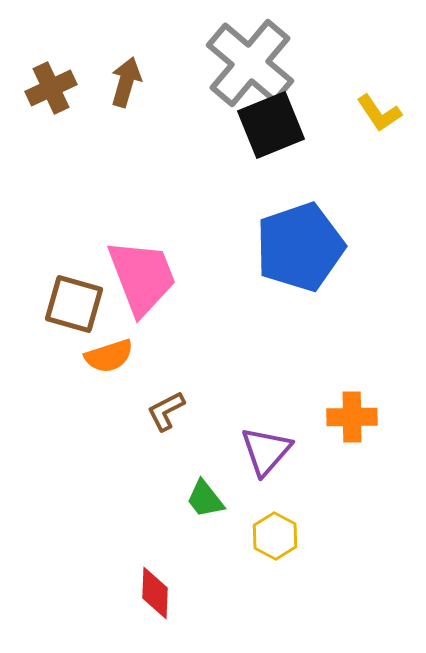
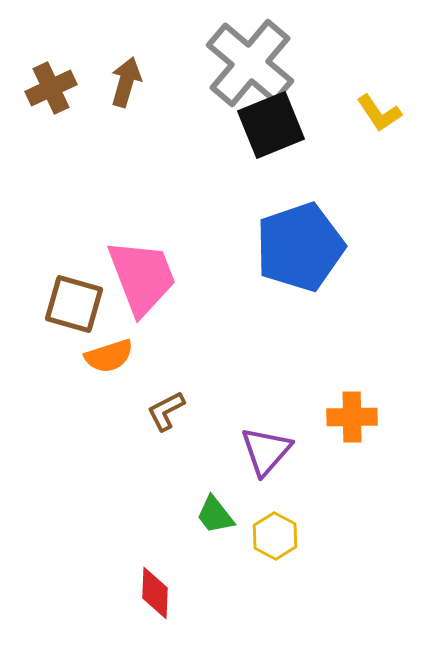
green trapezoid: moved 10 px right, 16 px down
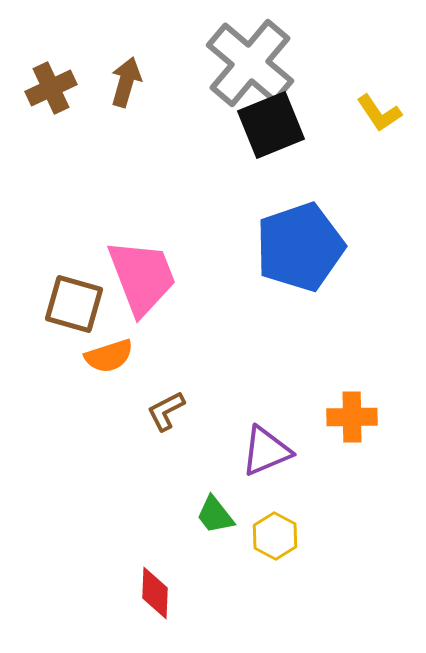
purple triangle: rotated 26 degrees clockwise
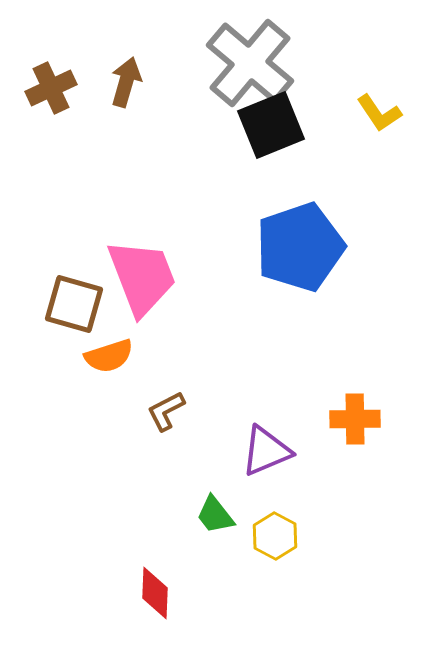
orange cross: moved 3 px right, 2 px down
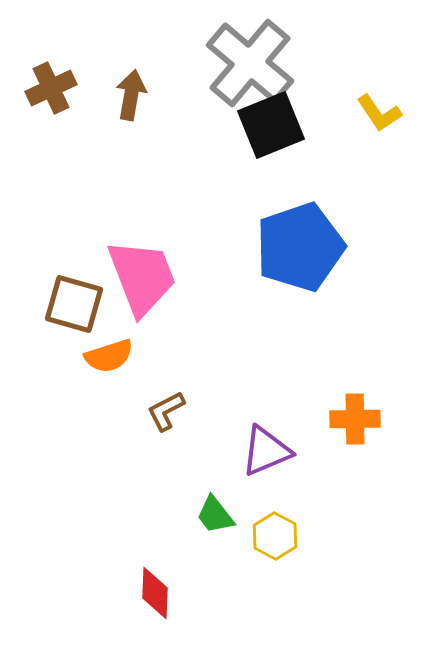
brown arrow: moved 5 px right, 13 px down; rotated 6 degrees counterclockwise
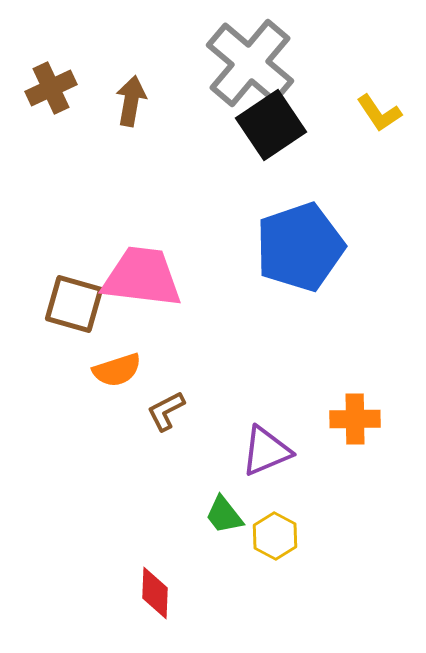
brown arrow: moved 6 px down
black square: rotated 12 degrees counterclockwise
pink trapezoid: rotated 62 degrees counterclockwise
orange semicircle: moved 8 px right, 14 px down
green trapezoid: moved 9 px right
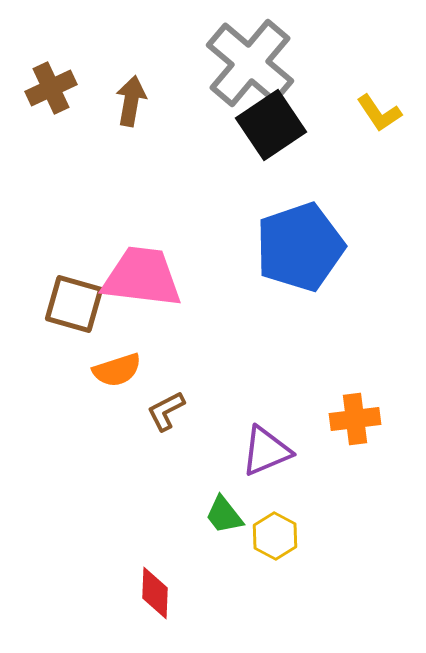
orange cross: rotated 6 degrees counterclockwise
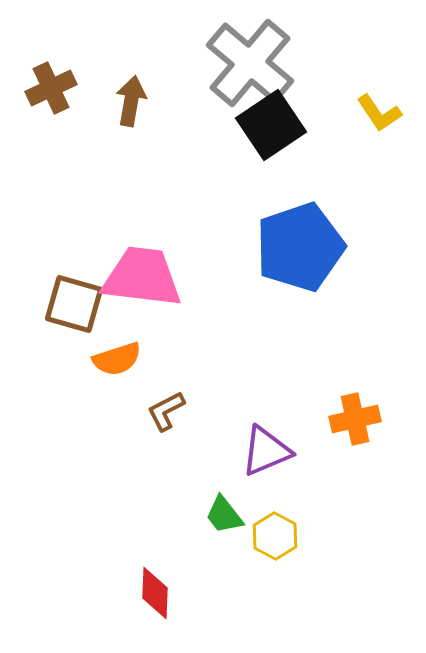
orange semicircle: moved 11 px up
orange cross: rotated 6 degrees counterclockwise
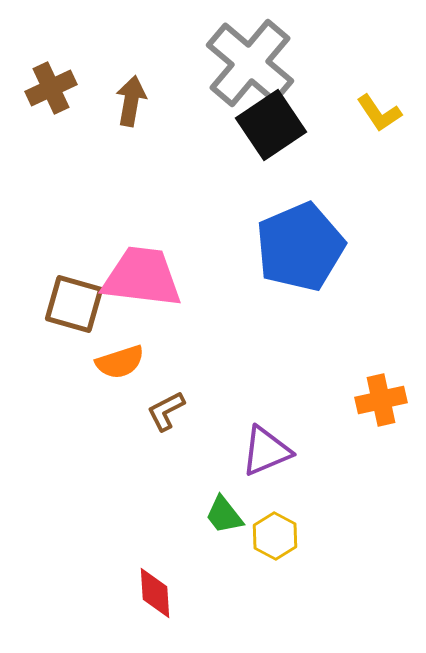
blue pentagon: rotated 4 degrees counterclockwise
orange semicircle: moved 3 px right, 3 px down
orange cross: moved 26 px right, 19 px up
red diamond: rotated 6 degrees counterclockwise
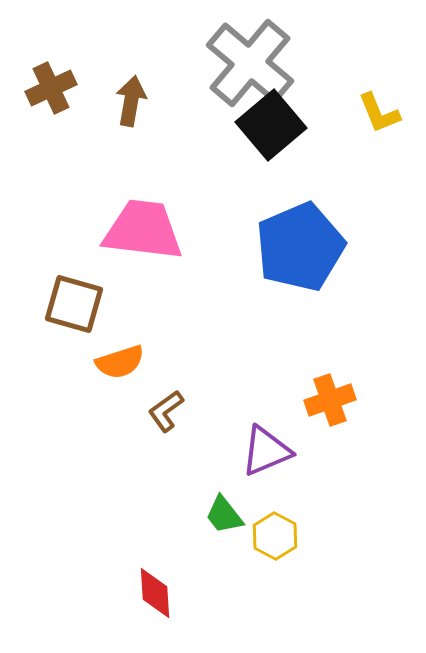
yellow L-shape: rotated 12 degrees clockwise
black square: rotated 6 degrees counterclockwise
pink trapezoid: moved 1 px right, 47 px up
orange cross: moved 51 px left; rotated 6 degrees counterclockwise
brown L-shape: rotated 9 degrees counterclockwise
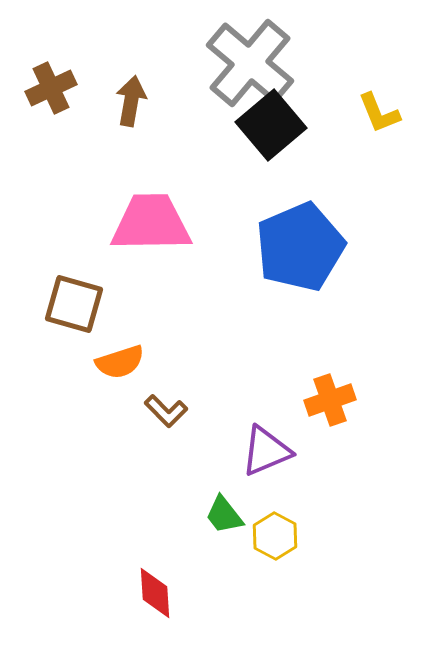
pink trapezoid: moved 8 px right, 7 px up; rotated 8 degrees counterclockwise
brown L-shape: rotated 99 degrees counterclockwise
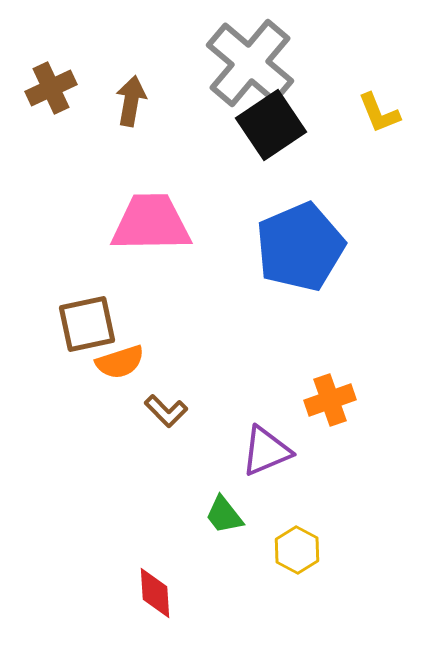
black square: rotated 6 degrees clockwise
brown square: moved 13 px right, 20 px down; rotated 28 degrees counterclockwise
yellow hexagon: moved 22 px right, 14 px down
